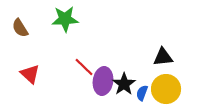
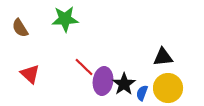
yellow circle: moved 2 px right, 1 px up
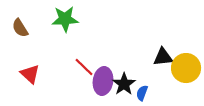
yellow circle: moved 18 px right, 20 px up
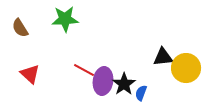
red line: moved 3 px down; rotated 15 degrees counterclockwise
blue semicircle: moved 1 px left
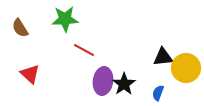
red line: moved 20 px up
blue semicircle: moved 17 px right
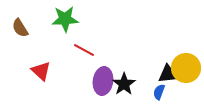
black triangle: moved 5 px right, 17 px down
red triangle: moved 11 px right, 3 px up
blue semicircle: moved 1 px right, 1 px up
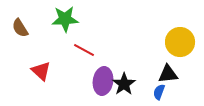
yellow circle: moved 6 px left, 26 px up
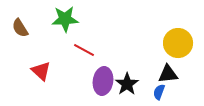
yellow circle: moved 2 px left, 1 px down
black star: moved 3 px right
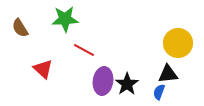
red triangle: moved 2 px right, 2 px up
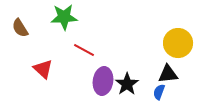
green star: moved 1 px left, 2 px up
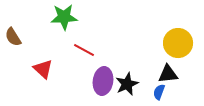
brown semicircle: moved 7 px left, 9 px down
black star: rotated 10 degrees clockwise
